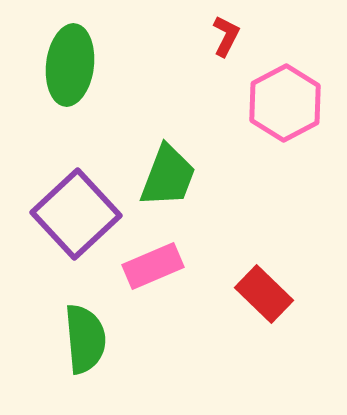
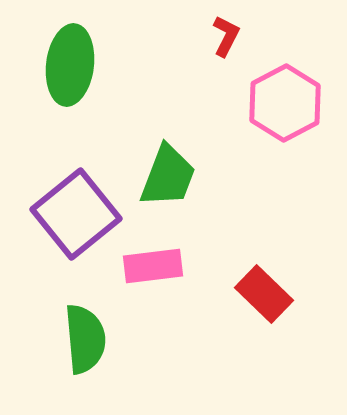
purple square: rotated 4 degrees clockwise
pink rectangle: rotated 16 degrees clockwise
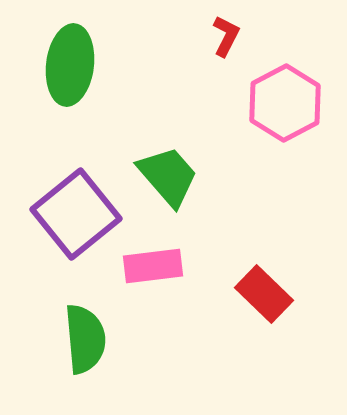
green trapezoid: rotated 62 degrees counterclockwise
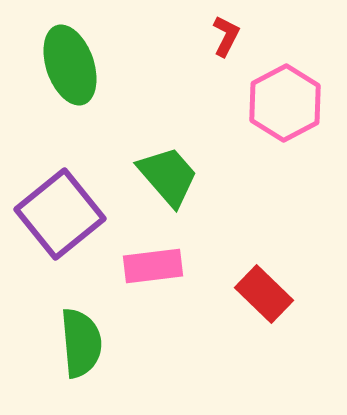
green ellipse: rotated 26 degrees counterclockwise
purple square: moved 16 px left
green semicircle: moved 4 px left, 4 px down
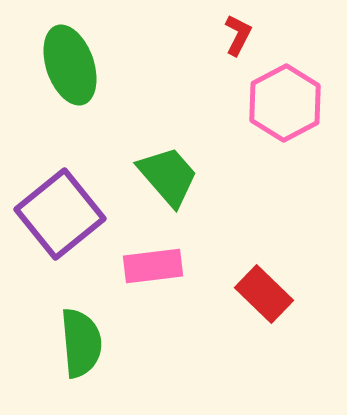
red L-shape: moved 12 px right, 1 px up
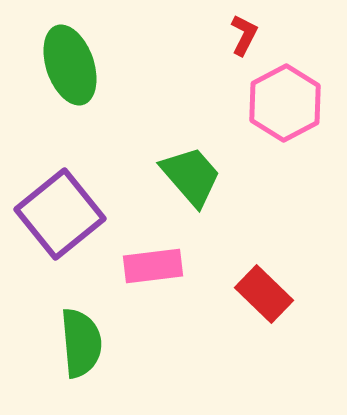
red L-shape: moved 6 px right
green trapezoid: moved 23 px right
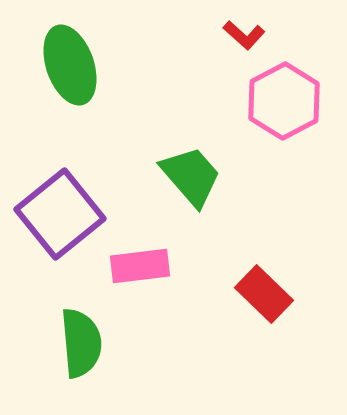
red L-shape: rotated 105 degrees clockwise
pink hexagon: moved 1 px left, 2 px up
pink rectangle: moved 13 px left
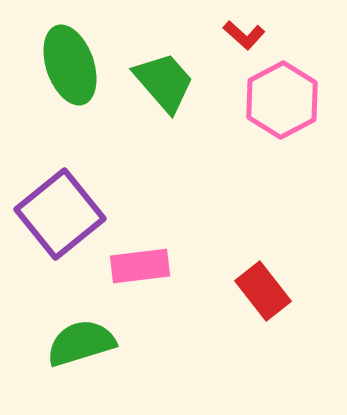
pink hexagon: moved 2 px left, 1 px up
green trapezoid: moved 27 px left, 94 px up
red rectangle: moved 1 px left, 3 px up; rotated 8 degrees clockwise
green semicircle: rotated 102 degrees counterclockwise
